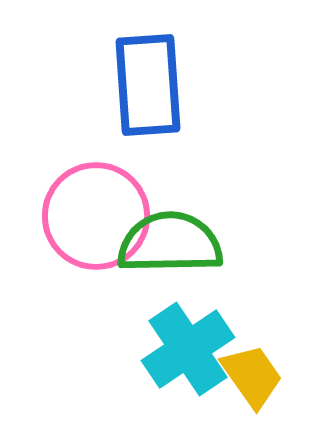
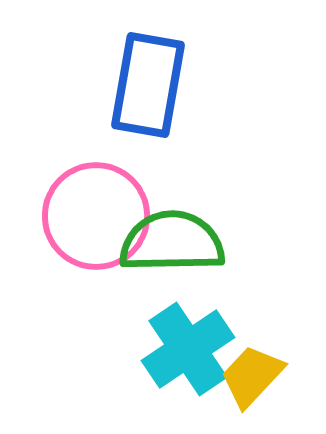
blue rectangle: rotated 14 degrees clockwise
green semicircle: moved 2 px right, 1 px up
yellow trapezoid: rotated 102 degrees counterclockwise
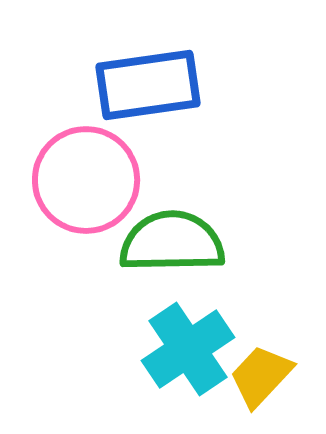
blue rectangle: rotated 72 degrees clockwise
pink circle: moved 10 px left, 36 px up
yellow trapezoid: moved 9 px right
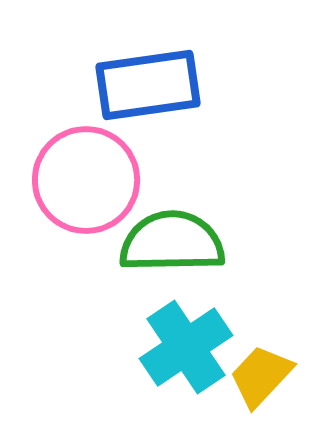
cyan cross: moved 2 px left, 2 px up
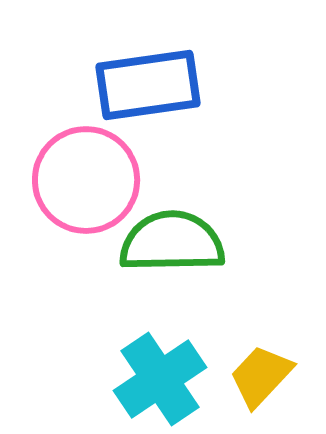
cyan cross: moved 26 px left, 32 px down
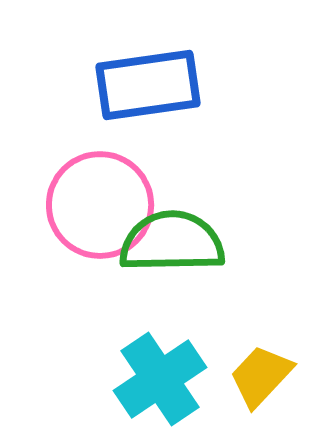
pink circle: moved 14 px right, 25 px down
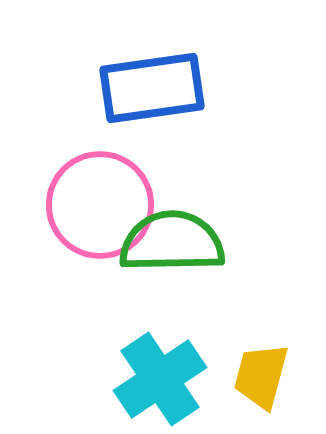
blue rectangle: moved 4 px right, 3 px down
yellow trapezoid: rotated 28 degrees counterclockwise
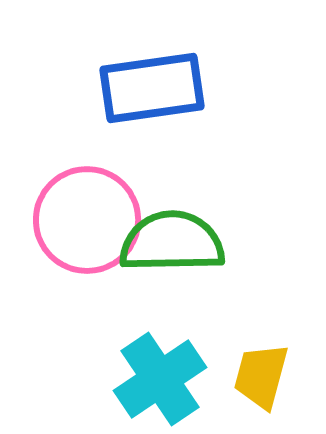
pink circle: moved 13 px left, 15 px down
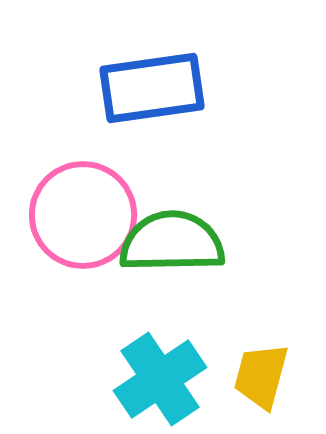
pink circle: moved 4 px left, 5 px up
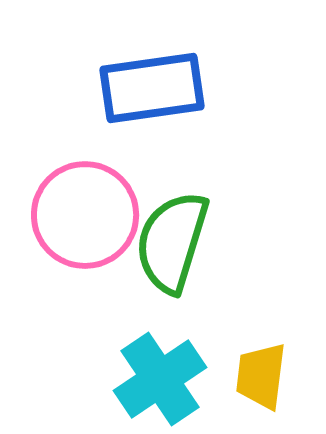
pink circle: moved 2 px right
green semicircle: rotated 72 degrees counterclockwise
yellow trapezoid: rotated 8 degrees counterclockwise
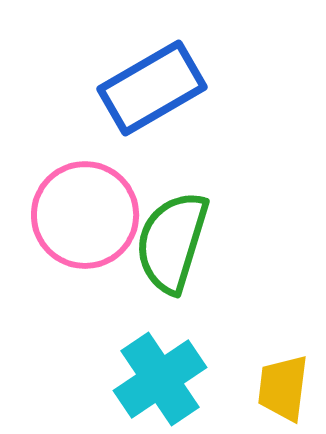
blue rectangle: rotated 22 degrees counterclockwise
yellow trapezoid: moved 22 px right, 12 px down
